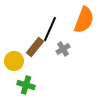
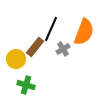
orange semicircle: moved 12 px down
black line: moved 1 px right
yellow circle: moved 2 px right, 2 px up
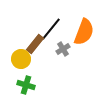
black line: rotated 15 degrees clockwise
brown rectangle: moved 3 px up
yellow circle: moved 5 px right
